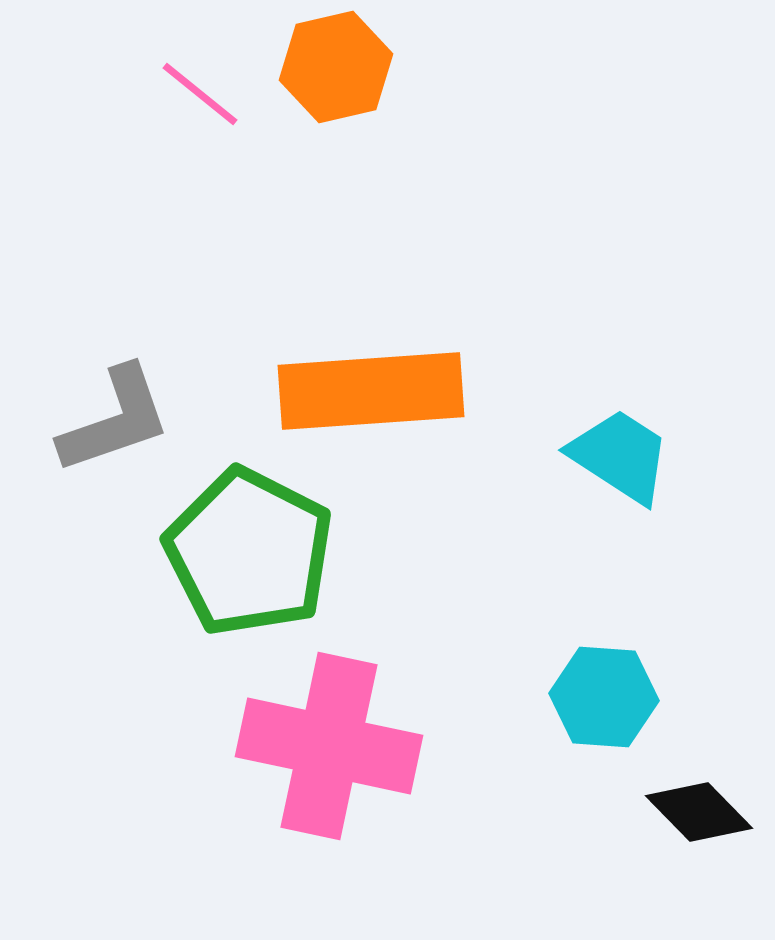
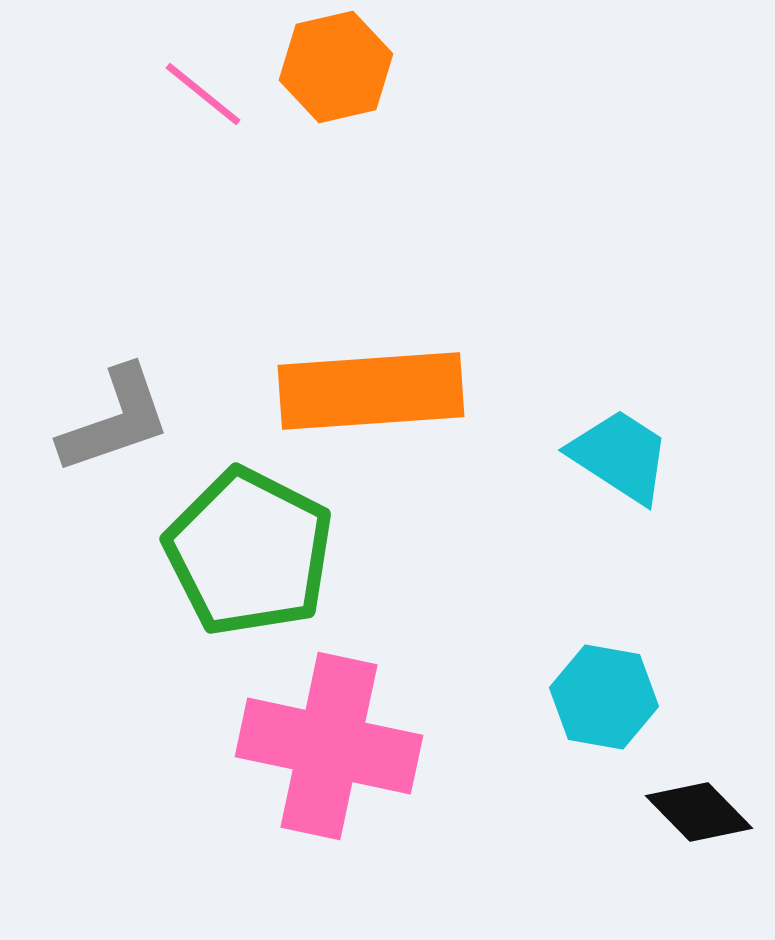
pink line: moved 3 px right
cyan hexagon: rotated 6 degrees clockwise
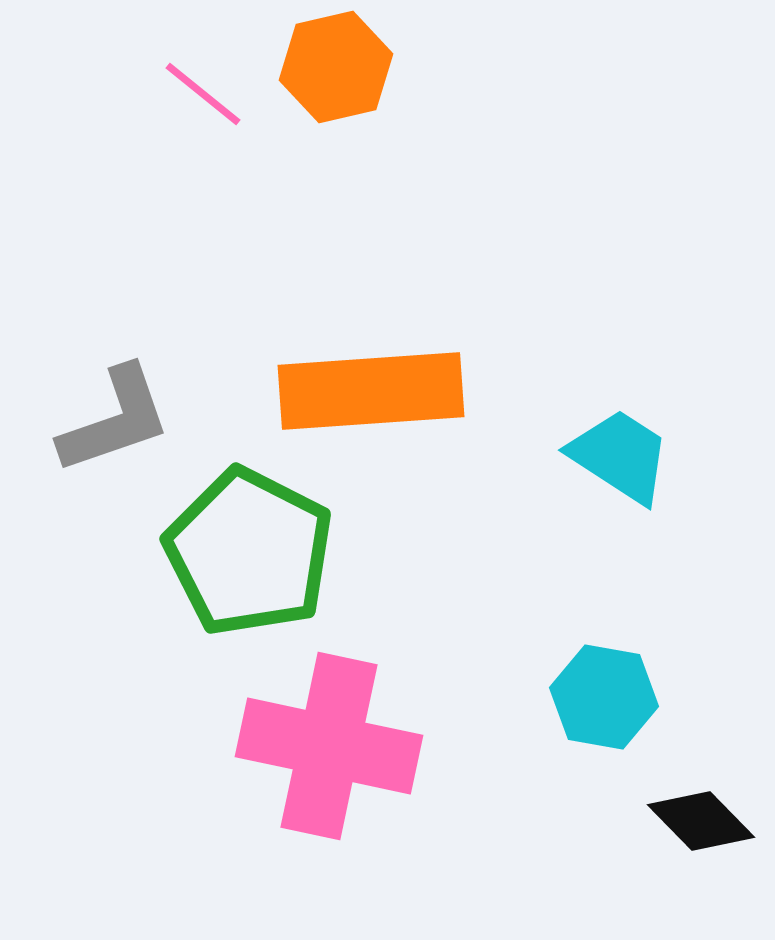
black diamond: moved 2 px right, 9 px down
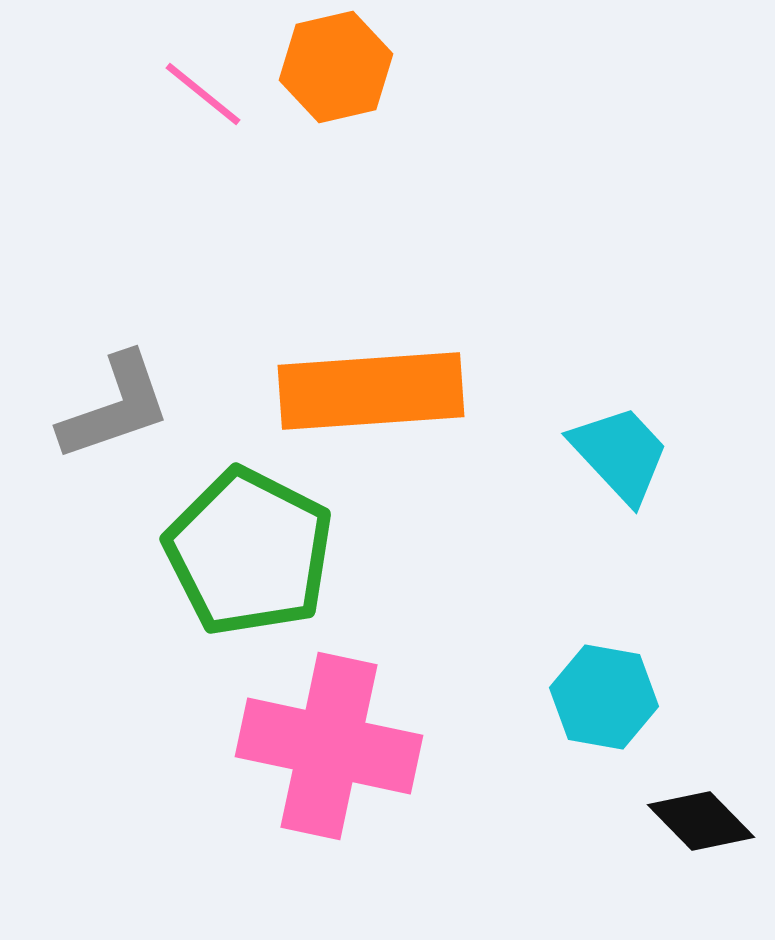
gray L-shape: moved 13 px up
cyan trapezoid: moved 2 px up; rotated 14 degrees clockwise
